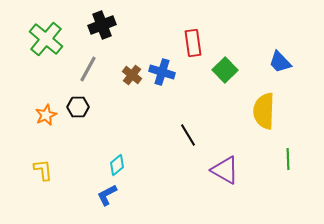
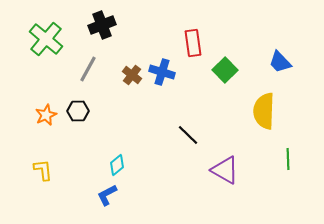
black hexagon: moved 4 px down
black line: rotated 15 degrees counterclockwise
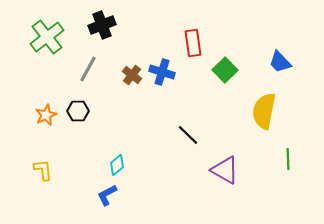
green cross: moved 1 px right, 2 px up; rotated 12 degrees clockwise
yellow semicircle: rotated 9 degrees clockwise
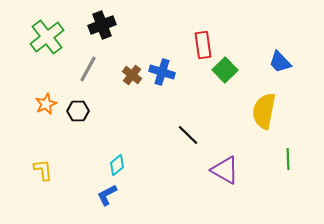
red rectangle: moved 10 px right, 2 px down
orange star: moved 11 px up
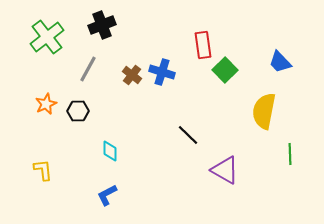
green line: moved 2 px right, 5 px up
cyan diamond: moved 7 px left, 14 px up; rotated 50 degrees counterclockwise
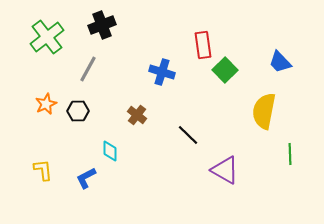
brown cross: moved 5 px right, 40 px down
blue L-shape: moved 21 px left, 17 px up
